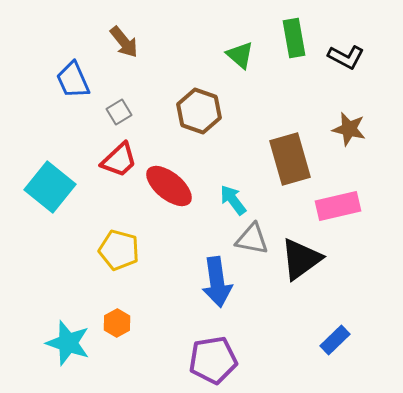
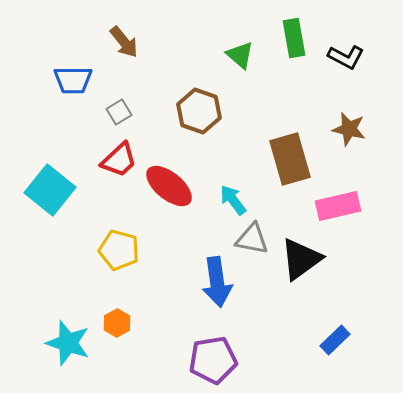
blue trapezoid: rotated 66 degrees counterclockwise
cyan square: moved 3 px down
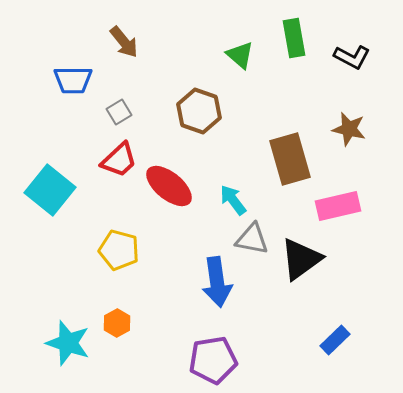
black L-shape: moved 6 px right
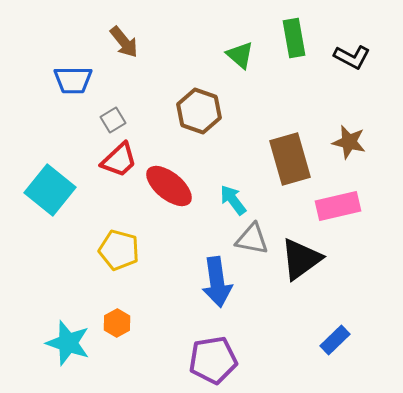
gray square: moved 6 px left, 8 px down
brown star: moved 13 px down
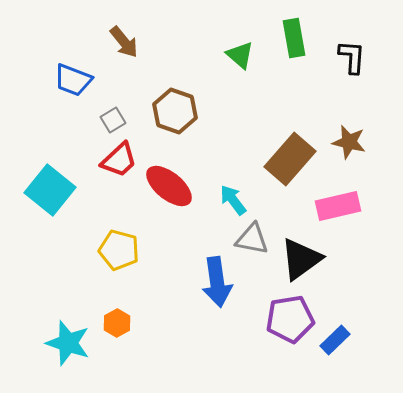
black L-shape: rotated 114 degrees counterclockwise
blue trapezoid: rotated 21 degrees clockwise
brown hexagon: moved 24 px left
brown rectangle: rotated 57 degrees clockwise
purple pentagon: moved 77 px right, 41 px up
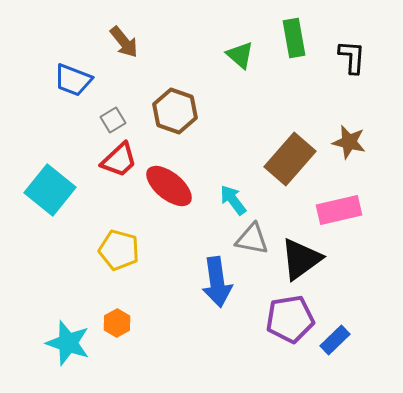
pink rectangle: moved 1 px right, 4 px down
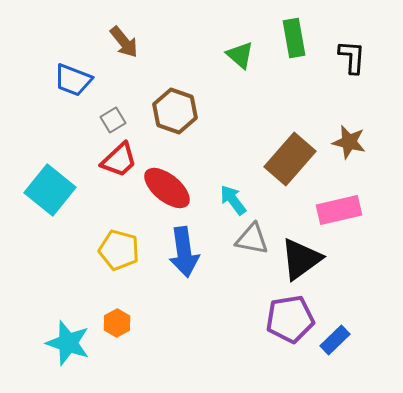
red ellipse: moved 2 px left, 2 px down
blue arrow: moved 33 px left, 30 px up
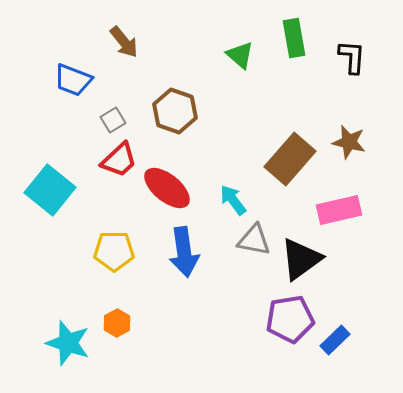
gray triangle: moved 2 px right, 1 px down
yellow pentagon: moved 5 px left, 1 px down; rotated 15 degrees counterclockwise
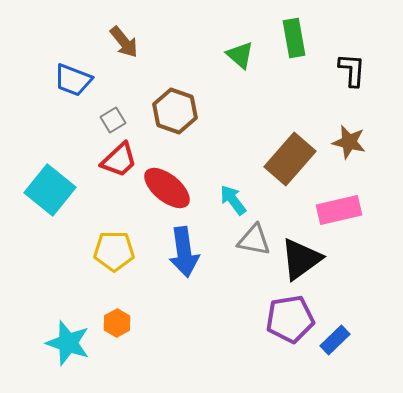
black L-shape: moved 13 px down
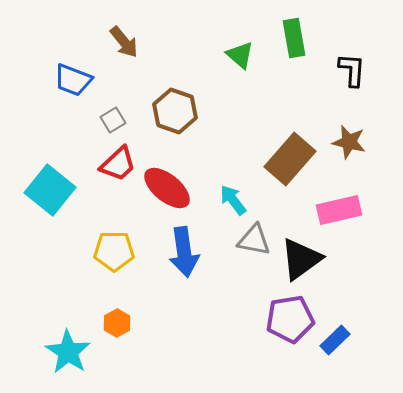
red trapezoid: moved 1 px left, 4 px down
cyan star: moved 9 px down; rotated 15 degrees clockwise
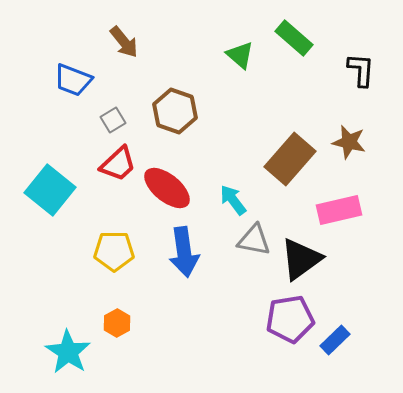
green rectangle: rotated 39 degrees counterclockwise
black L-shape: moved 9 px right
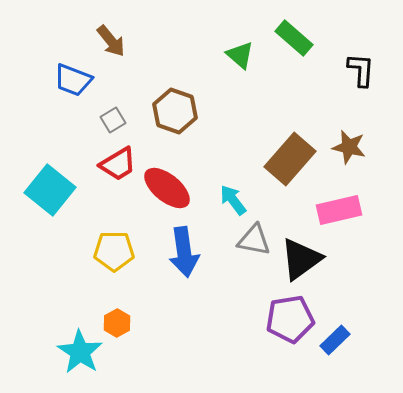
brown arrow: moved 13 px left, 1 px up
brown star: moved 5 px down
red trapezoid: rotated 12 degrees clockwise
cyan star: moved 12 px right
